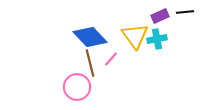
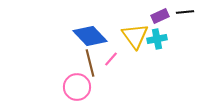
blue diamond: moved 1 px up
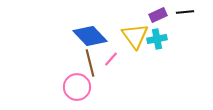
purple rectangle: moved 2 px left, 1 px up
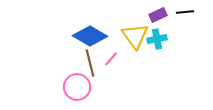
blue diamond: rotated 16 degrees counterclockwise
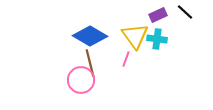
black line: rotated 48 degrees clockwise
cyan cross: rotated 18 degrees clockwise
pink line: moved 15 px right; rotated 21 degrees counterclockwise
pink circle: moved 4 px right, 7 px up
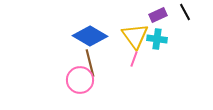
black line: rotated 18 degrees clockwise
pink line: moved 8 px right
pink circle: moved 1 px left
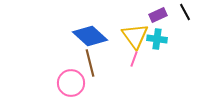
blue diamond: rotated 12 degrees clockwise
pink circle: moved 9 px left, 3 px down
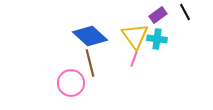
purple rectangle: rotated 12 degrees counterclockwise
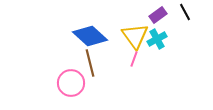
cyan cross: rotated 36 degrees counterclockwise
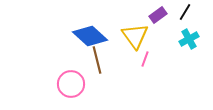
black line: rotated 60 degrees clockwise
cyan cross: moved 32 px right
pink line: moved 11 px right
brown line: moved 7 px right, 3 px up
pink circle: moved 1 px down
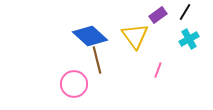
pink line: moved 13 px right, 11 px down
pink circle: moved 3 px right
